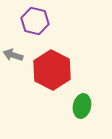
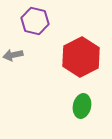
gray arrow: rotated 30 degrees counterclockwise
red hexagon: moved 29 px right, 13 px up; rotated 6 degrees clockwise
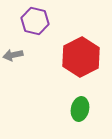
green ellipse: moved 2 px left, 3 px down
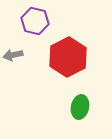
red hexagon: moved 13 px left
green ellipse: moved 2 px up
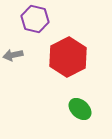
purple hexagon: moved 2 px up
green ellipse: moved 2 px down; rotated 60 degrees counterclockwise
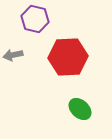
red hexagon: rotated 24 degrees clockwise
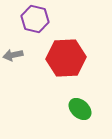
red hexagon: moved 2 px left, 1 px down
